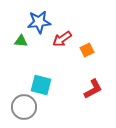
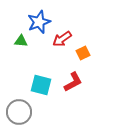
blue star: rotated 15 degrees counterclockwise
orange square: moved 4 px left, 3 px down
red L-shape: moved 20 px left, 7 px up
gray circle: moved 5 px left, 5 px down
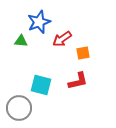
orange square: rotated 16 degrees clockwise
red L-shape: moved 5 px right, 1 px up; rotated 15 degrees clockwise
gray circle: moved 4 px up
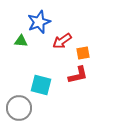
red arrow: moved 2 px down
red L-shape: moved 6 px up
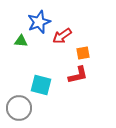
red arrow: moved 5 px up
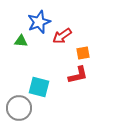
cyan square: moved 2 px left, 2 px down
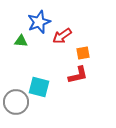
gray circle: moved 3 px left, 6 px up
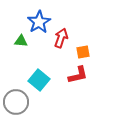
blue star: rotated 10 degrees counterclockwise
red arrow: moved 1 px left, 2 px down; rotated 144 degrees clockwise
orange square: moved 1 px up
cyan square: moved 7 px up; rotated 25 degrees clockwise
